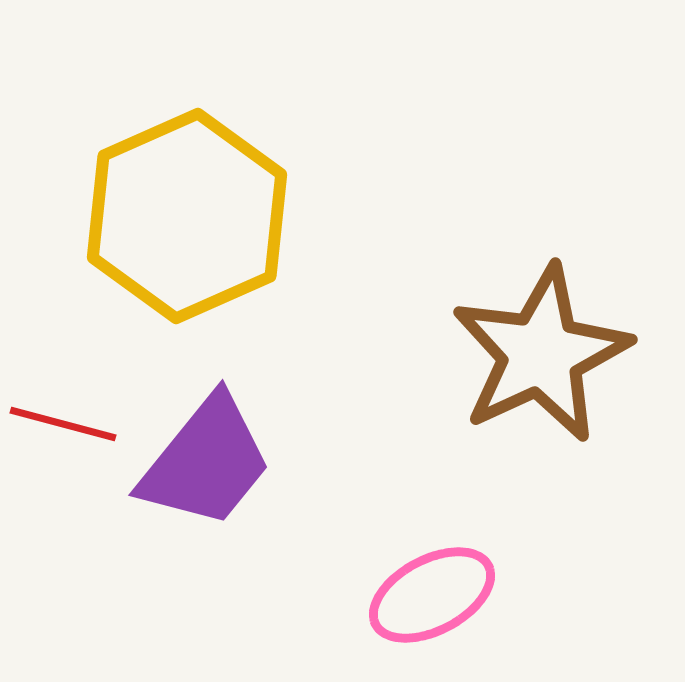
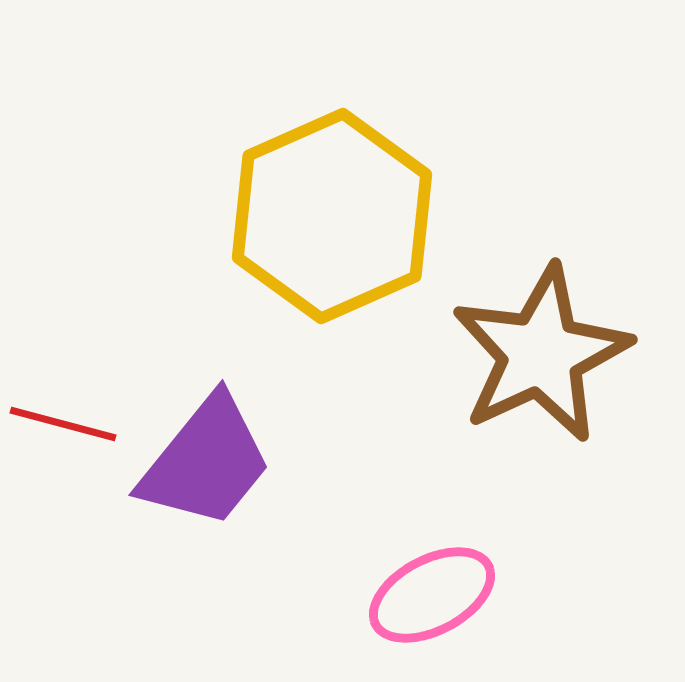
yellow hexagon: moved 145 px right
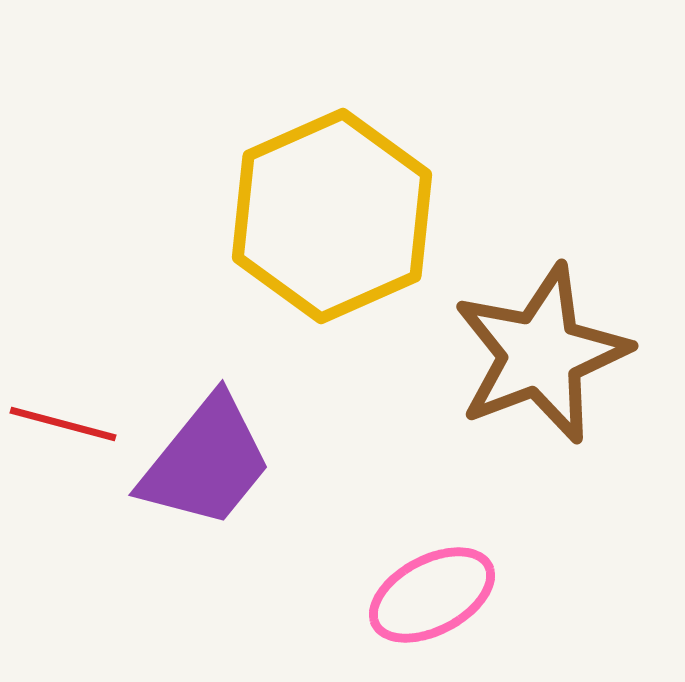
brown star: rotated 4 degrees clockwise
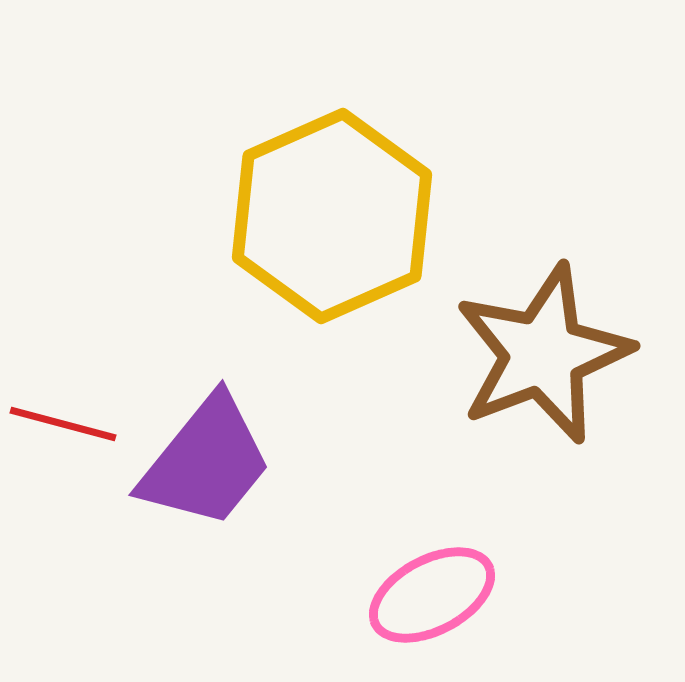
brown star: moved 2 px right
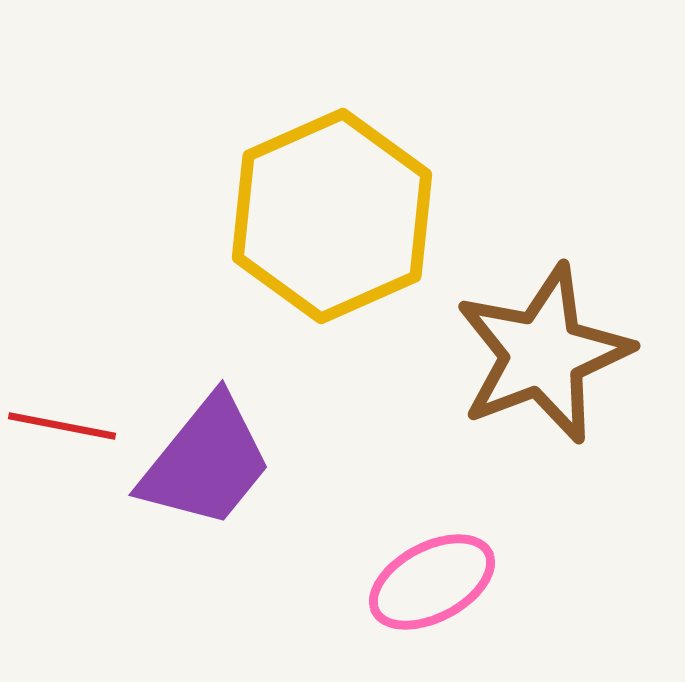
red line: moved 1 px left, 2 px down; rotated 4 degrees counterclockwise
pink ellipse: moved 13 px up
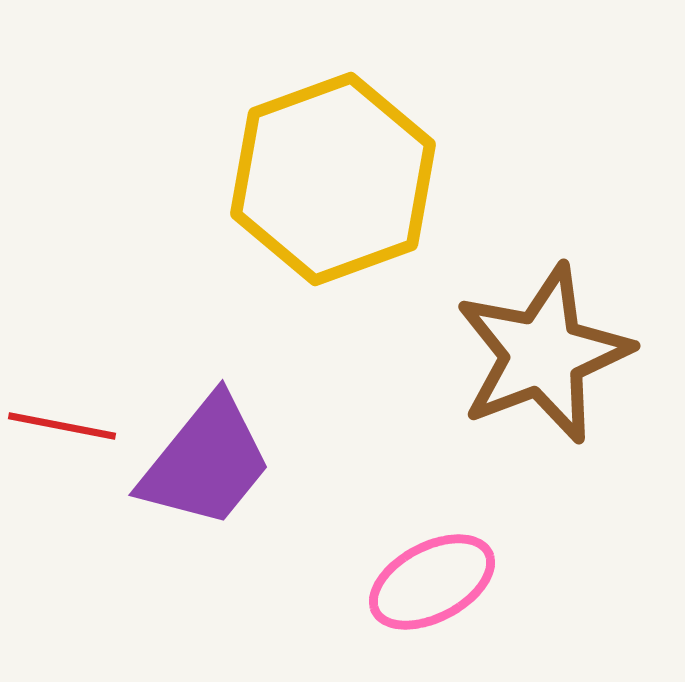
yellow hexagon: moved 1 px right, 37 px up; rotated 4 degrees clockwise
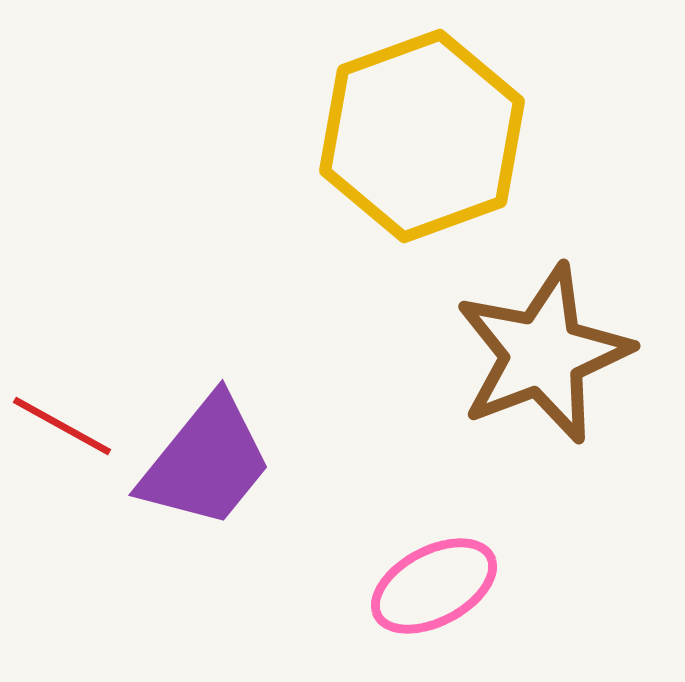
yellow hexagon: moved 89 px right, 43 px up
red line: rotated 18 degrees clockwise
pink ellipse: moved 2 px right, 4 px down
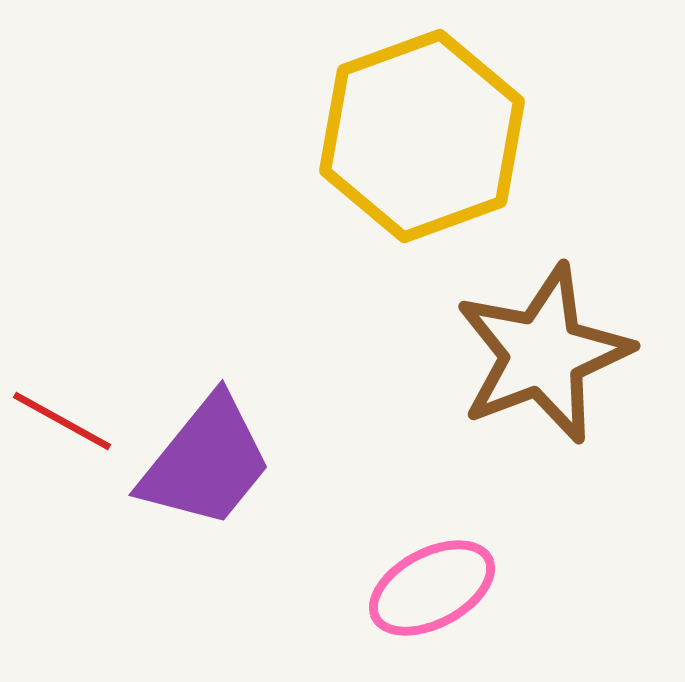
red line: moved 5 px up
pink ellipse: moved 2 px left, 2 px down
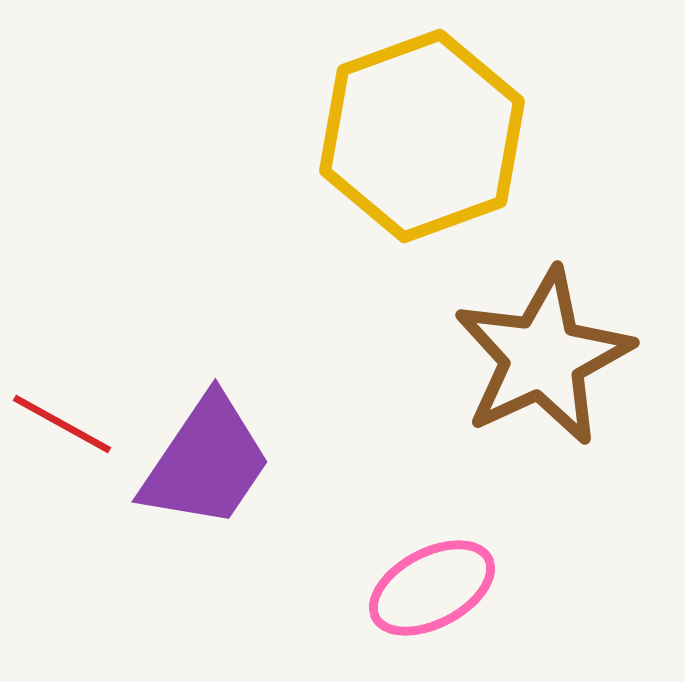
brown star: moved 3 px down; rotated 4 degrees counterclockwise
red line: moved 3 px down
purple trapezoid: rotated 5 degrees counterclockwise
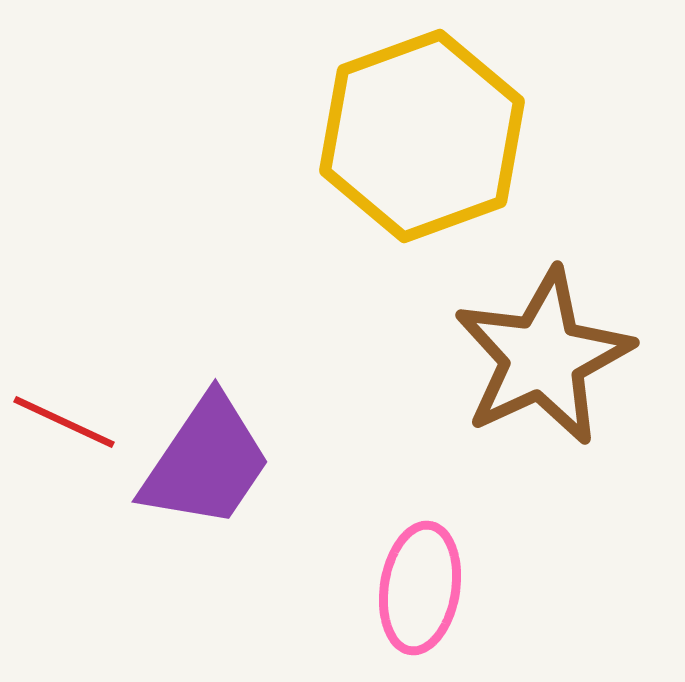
red line: moved 2 px right, 2 px up; rotated 4 degrees counterclockwise
pink ellipse: moved 12 px left; rotated 53 degrees counterclockwise
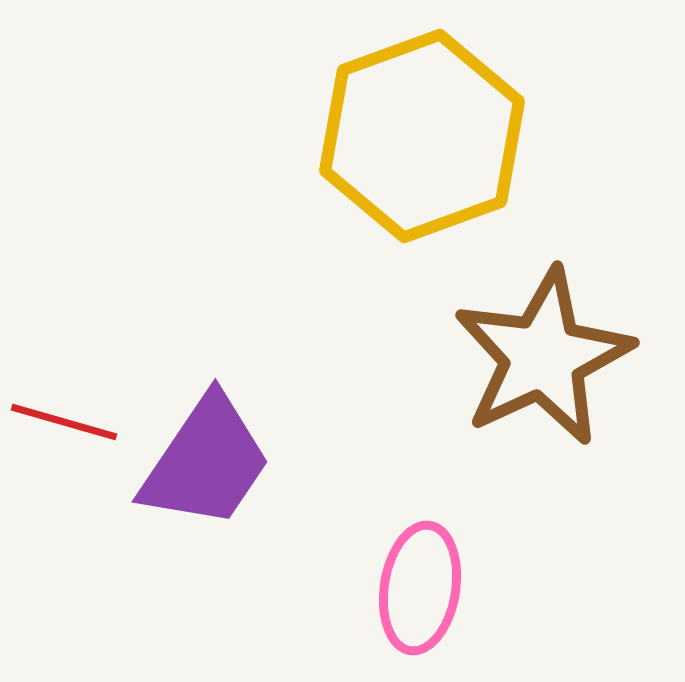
red line: rotated 9 degrees counterclockwise
